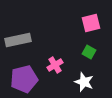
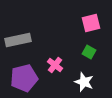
pink cross: rotated 21 degrees counterclockwise
purple pentagon: moved 1 px up
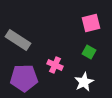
gray rectangle: rotated 45 degrees clockwise
pink cross: rotated 14 degrees counterclockwise
purple pentagon: rotated 12 degrees clockwise
white star: rotated 24 degrees clockwise
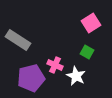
pink square: rotated 18 degrees counterclockwise
green square: moved 2 px left
purple pentagon: moved 7 px right; rotated 12 degrees counterclockwise
white star: moved 8 px left, 6 px up; rotated 18 degrees counterclockwise
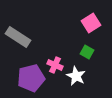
gray rectangle: moved 3 px up
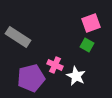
pink square: rotated 12 degrees clockwise
green square: moved 7 px up
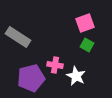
pink square: moved 6 px left
pink cross: rotated 14 degrees counterclockwise
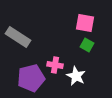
pink square: rotated 30 degrees clockwise
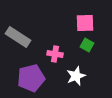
pink square: rotated 12 degrees counterclockwise
pink cross: moved 11 px up
white star: rotated 24 degrees clockwise
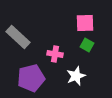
gray rectangle: rotated 10 degrees clockwise
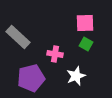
green square: moved 1 px left, 1 px up
